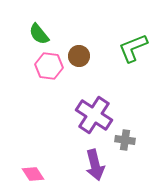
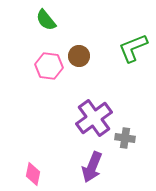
green semicircle: moved 7 px right, 14 px up
purple cross: moved 3 px down; rotated 21 degrees clockwise
gray cross: moved 2 px up
purple arrow: moved 3 px left, 2 px down; rotated 36 degrees clockwise
pink diamond: rotated 45 degrees clockwise
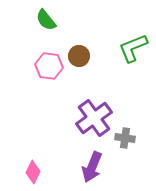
pink diamond: moved 2 px up; rotated 15 degrees clockwise
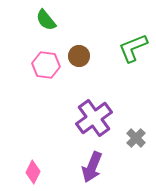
pink hexagon: moved 3 px left, 1 px up
gray cross: moved 11 px right; rotated 36 degrees clockwise
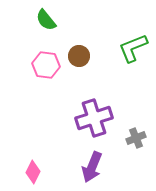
purple cross: rotated 18 degrees clockwise
gray cross: rotated 24 degrees clockwise
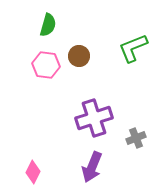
green semicircle: moved 2 px right, 5 px down; rotated 125 degrees counterclockwise
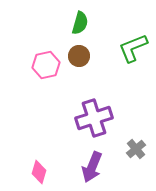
green semicircle: moved 32 px right, 2 px up
pink hexagon: rotated 20 degrees counterclockwise
gray cross: moved 11 px down; rotated 18 degrees counterclockwise
pink diamond: moved 6 px right; rotated 10 degrees counterclockwise
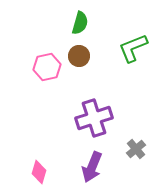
pink hexagon: moved 1 px right, 2 px down
